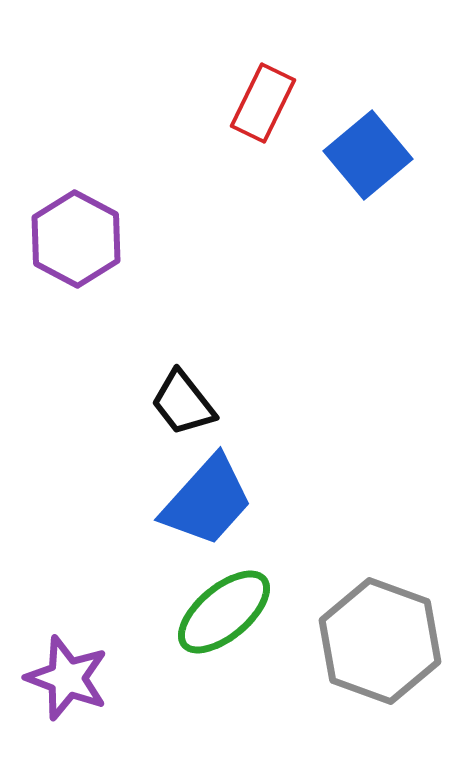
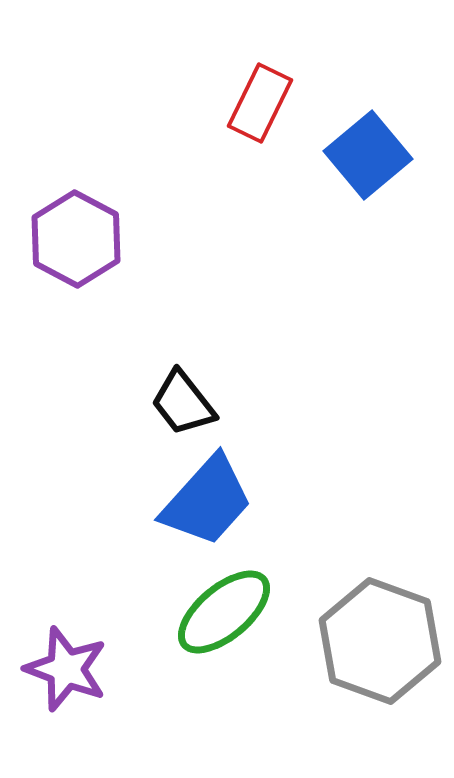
red rectangle: moved 3 px left
purple star: moved 1 px left, 9 px up
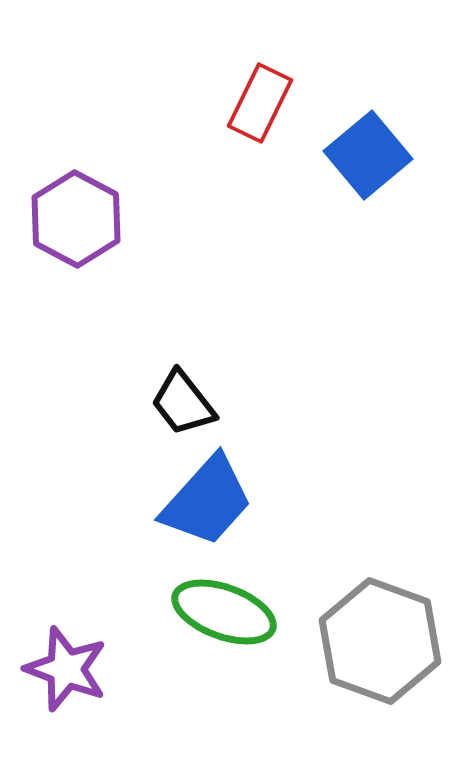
purple hexagon: moved 20 px up
green ellipse: rotated 60 degrees clockwise
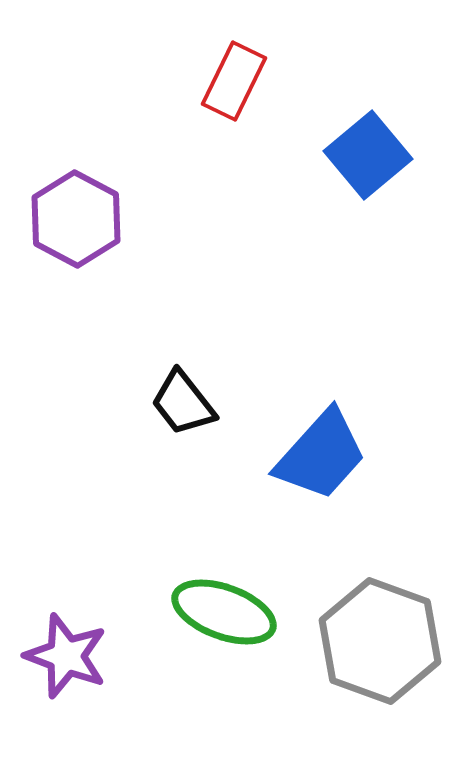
red rectangle: moved 26 px left, 22 px up
blue trapezoid: moved 114 px right, 46 px up
purple star: moved 13 px up
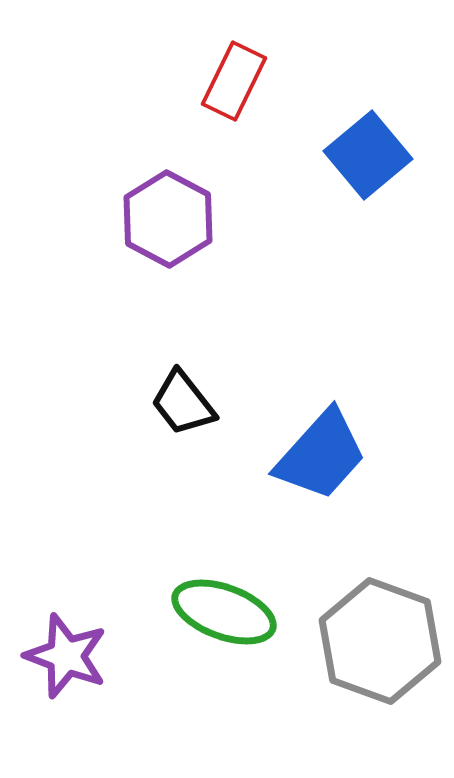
purple hexagon: moved 92 px right
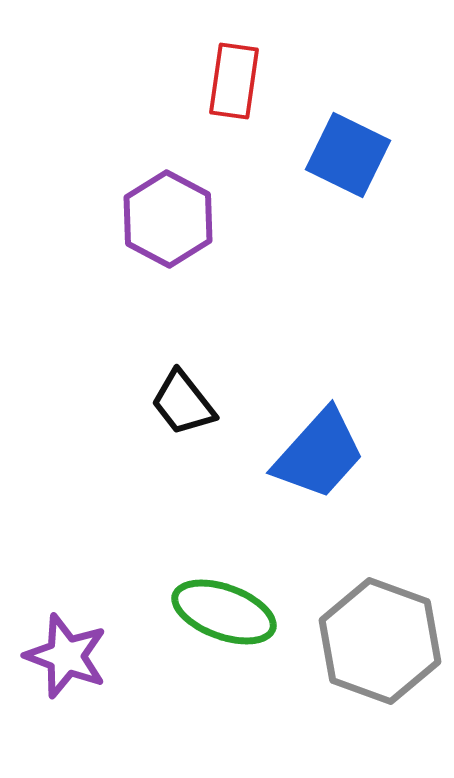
red rectangle: rotated 18 degrees counterclockwise
blue square: moved 20 px left; rotated 24 degrees counterclockwise
blue trapezoid: moved 2 px left, 1 px up
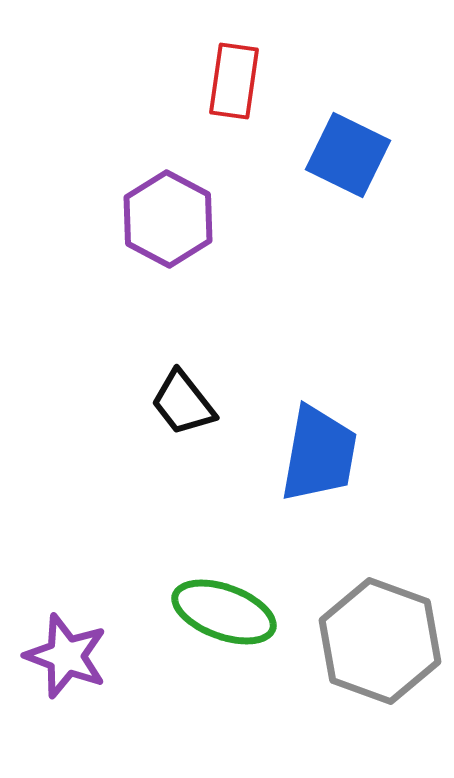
blue trapezoid: rotated 32 degrees counterclockwise
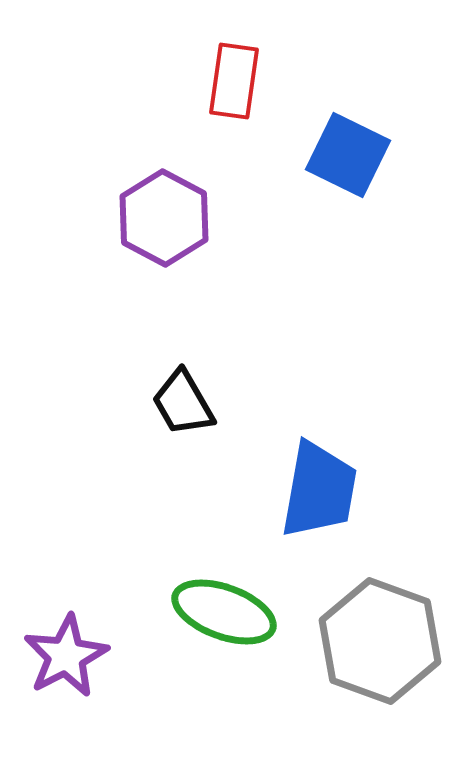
purple hexagon: moved 4 px left, 1 px up
black trapezoid: rotated 8 degrees clockwise
blue trapezoid: moved 36 px down
purple star: rotated 24 degrees clockwise
